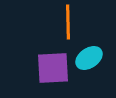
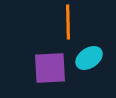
purple square: moved 3 px left
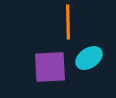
purple square: moved 1 px up
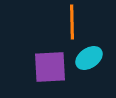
orange line: moved 4 px right
